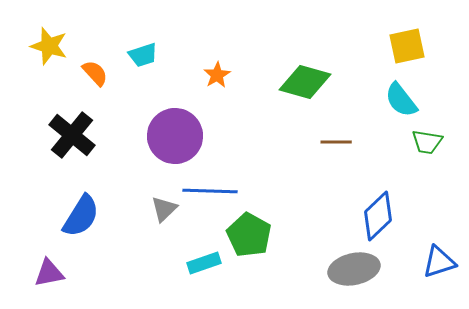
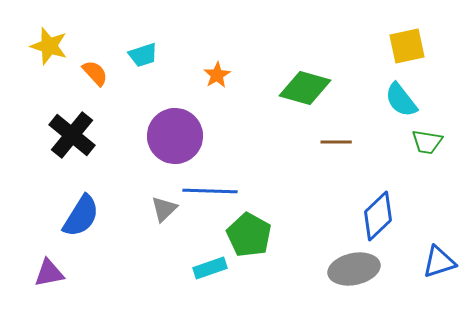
green diamond: moved 6 px down
cyan rectangle: moved 6 px right, 5 px down
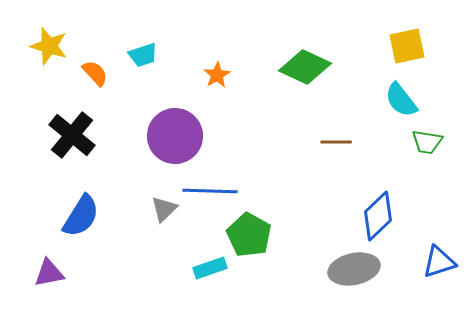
green diamond: moved 21 px up; rotated 9 degrees clockwise
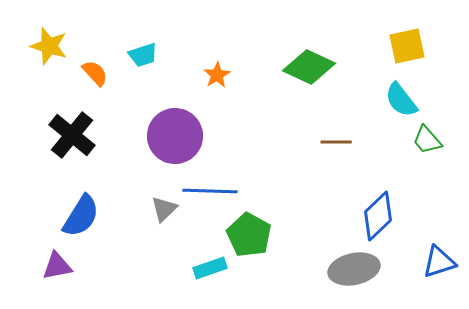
green diamond: moved 4 px right
green trapezoid: moved 2 px up; rotated 40 degrees clockwise
purple triangle: moved 8 px right, 7 px up
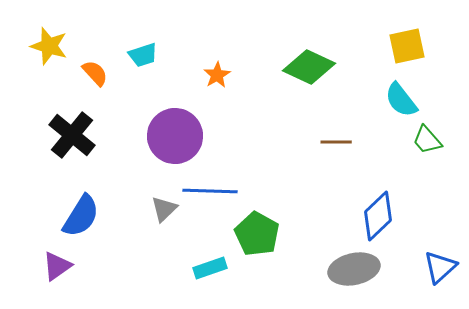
green pentagon: moved 8 px right, 1 px up
blue triangle: moved 1 px right, 5 px down; rotated 24 degrees counterclockwise
purple triangle: rotated 24 degrees counterclockwise
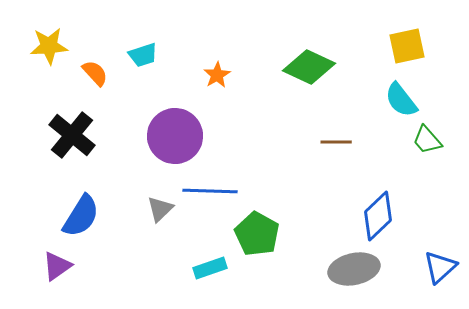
yellow star: rotated 21 degrees counterclockwise
gray triangle: moved 4 px left
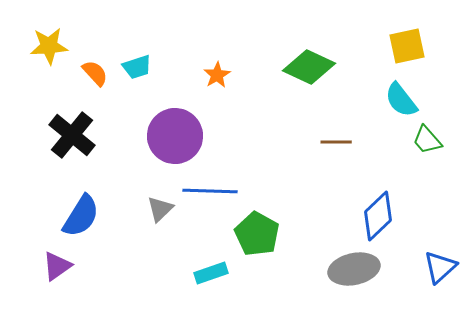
cyan trapezoid: moved 6 px left, 12 px down
cyan rectangle: moved 1 px right, 5 px down
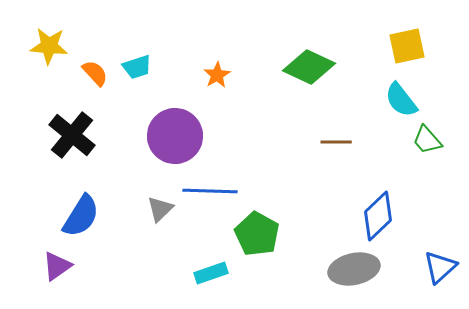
yellow star: rotated 9 degrees clockwise
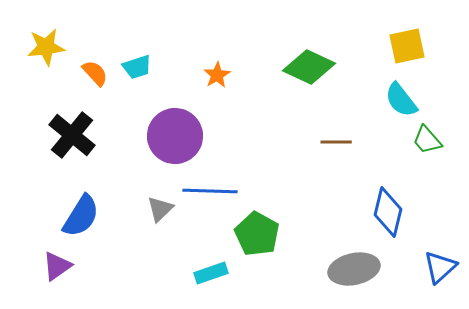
yellow star: moved 3 px left, 1 px down; rotated 12 degrees counterclockwise
blue diamond: moved 10 px right, 4 px up; rotated 33 degrees counterclockwise
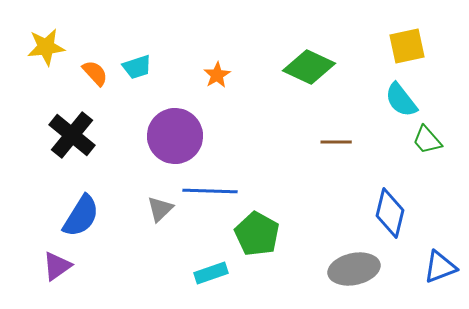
blue diamond: moved 2 px right, 1 px down
blue triangle: rotated 21 degrees clockwise
